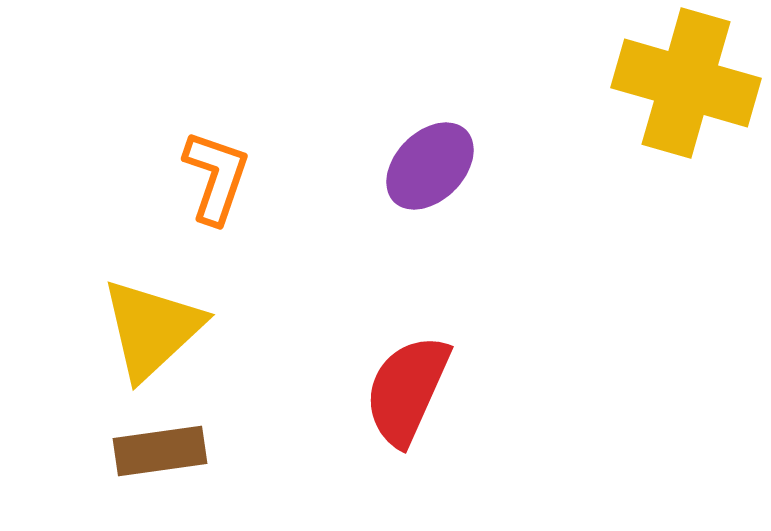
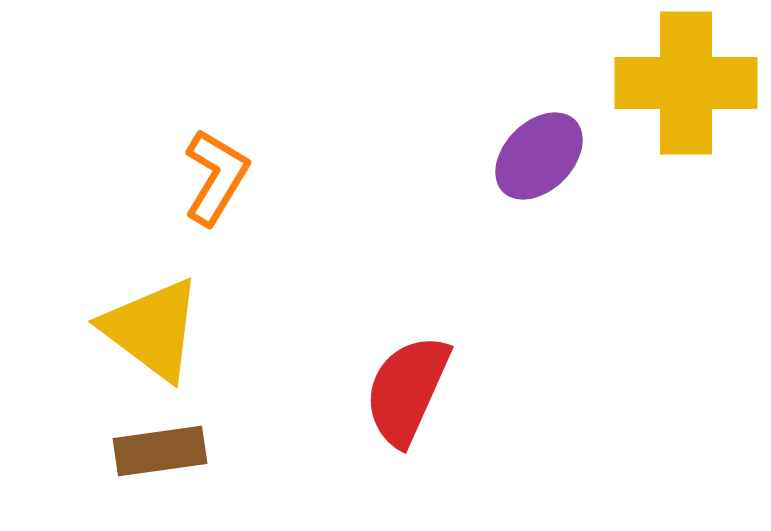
yellow cross: rotated 16 degrees counterclockwise
purple ellipse: moved 109 px right, 10 px up
orange L-shape: rotated 12 degrees clockwise
yellow triangle: rotated 40 degrees counterclockwise
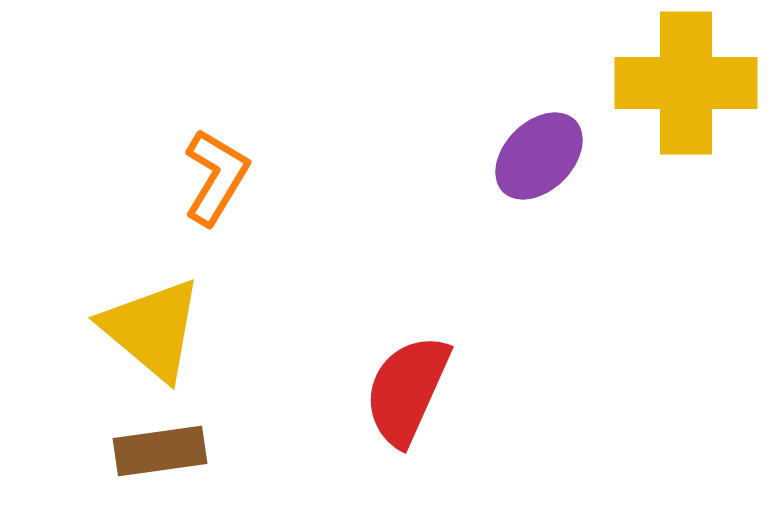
yellow triangle: rotated 3 degrees clockwise
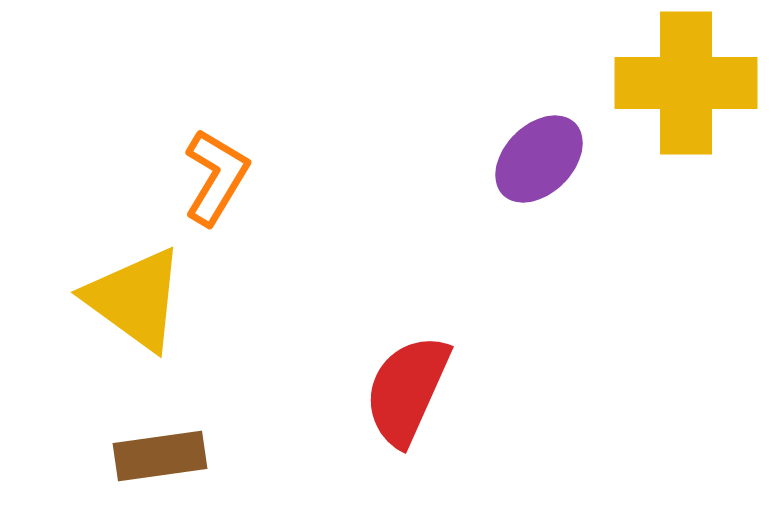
purple ellipse: moved 3 px down
yellow triangle: moved 17 px left, 30 px up; rotated 4 degrees counterclockwise
brown rectangle: moved 5 px down
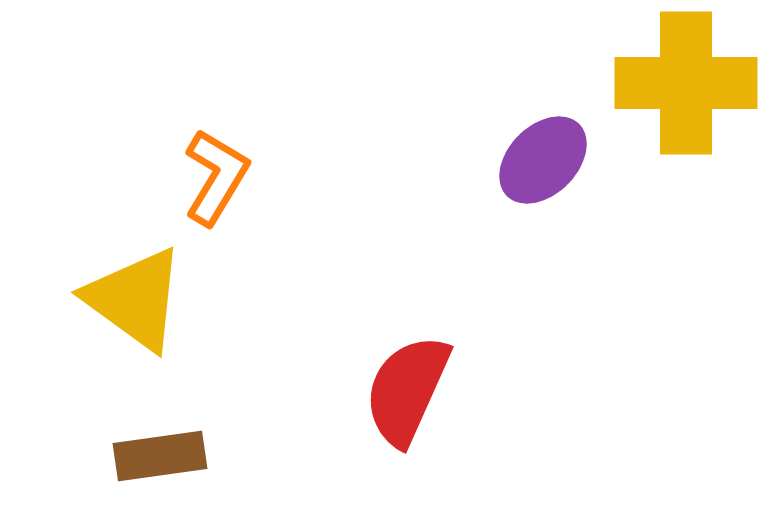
purple ellipse: moved 4 px right, 1 px down
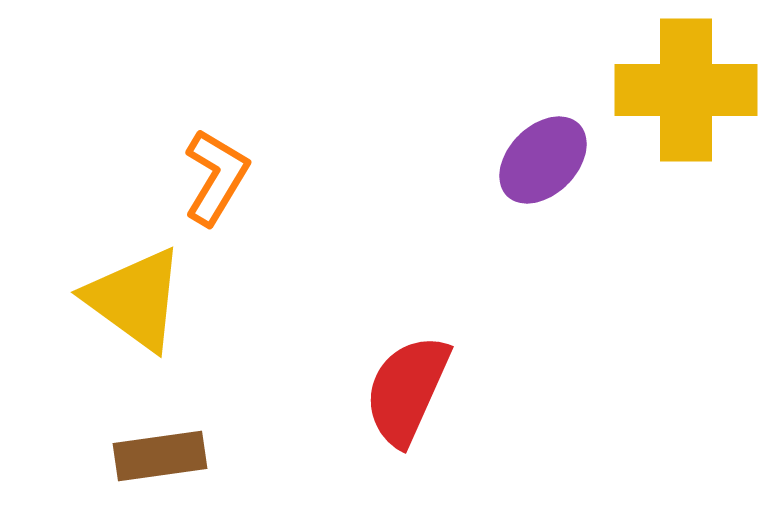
yellow cross: moved 7 px down
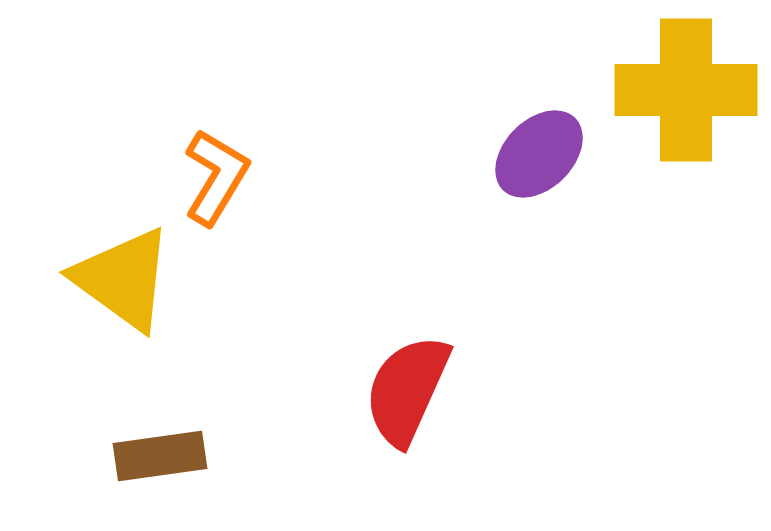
purple ellipse: moved 4 px left, 6 px up
yellow triangle: moved 12 px left, 20 px up
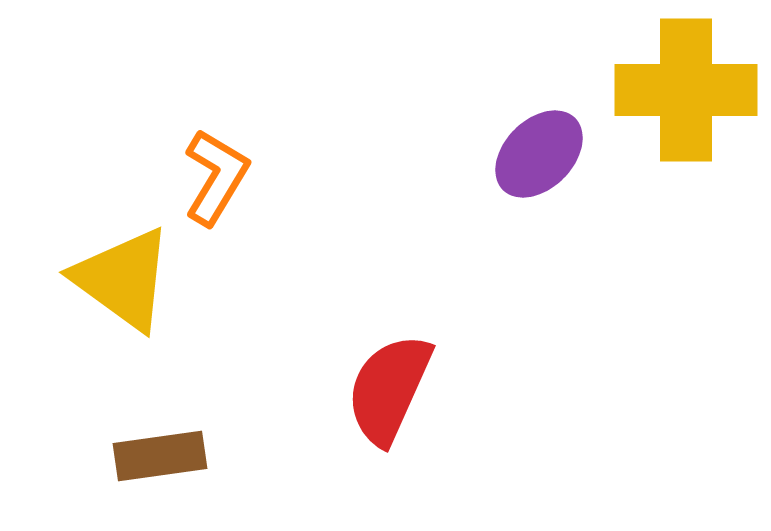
red semicircle: moved 18 px left, 1 px up
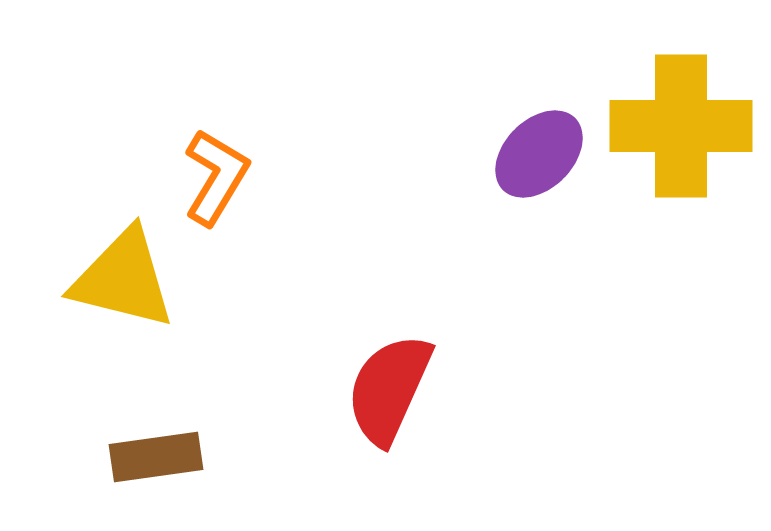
yellow cross: moved 5 px left, 36 px down
yellow triangle: rotated 22 degrees counterclockwise
brown rectangle: moved 4 px left, 1 px down
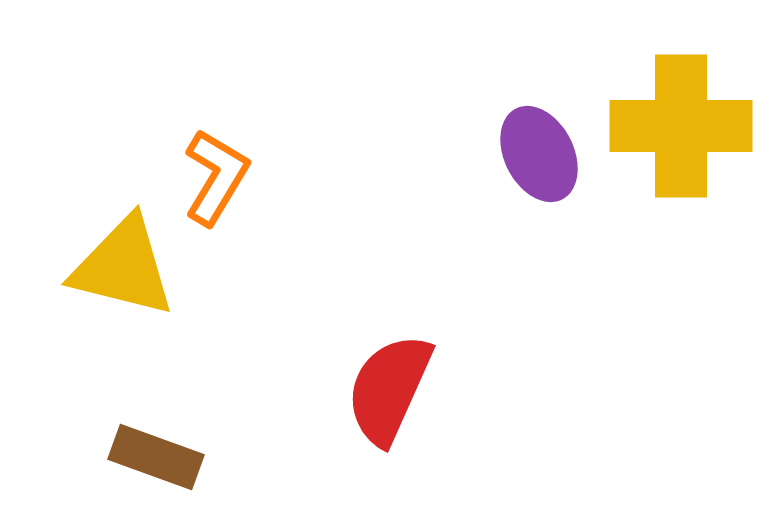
purple ellipse: rotated 72 degrees counterclockwise
yellow triangle: moved 12 px up
brown rectangle: rotated 28 degrees clockwise
